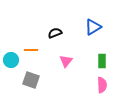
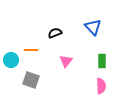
blue triangle: rotated 42 degrees counterclockwise
pink semicircle: moved 1 px left, 1 px down
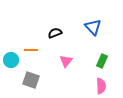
green rectangle: rotated 24 degrees clockwise
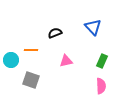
pink triangle: rotated 40 degrees clockwise
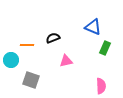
blue triangle: rotated 24 degrees counterclockwise
black semicircle: moved 2 px left, 5 px down
orange line: moved 4 px left, 5 px up
green rectangle: moved 3 px right, 13 px up
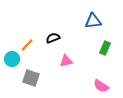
blue triangle: moved 6 px up; rotated 30 degrees counterclockwise
orange line: rotated 48 degrees counterclockwise
cyan circle: moved 1 px right, 1 px up
gray square: moved 2 px up
pink semicircle: rotated 126 degrees clockwise
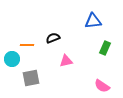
orange line: rotated 48 degrees clockwise
gray square: rotated 30 degrees counterclockwise
pink semicircle: moved 1 px right
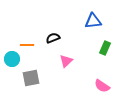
pink triangle: rotated 32 degrees counterclockwise
